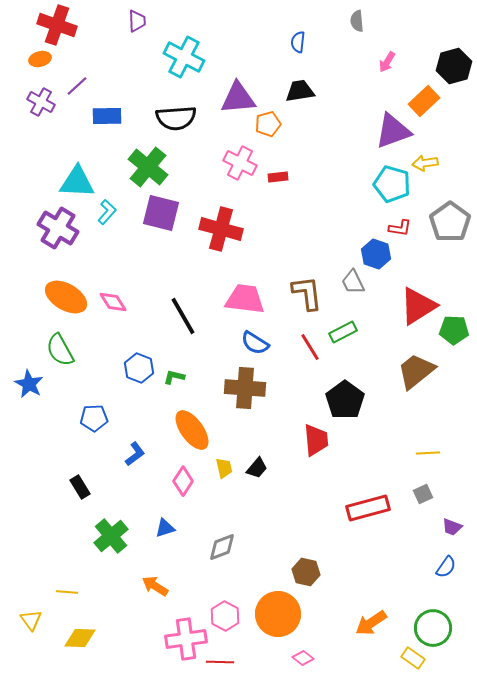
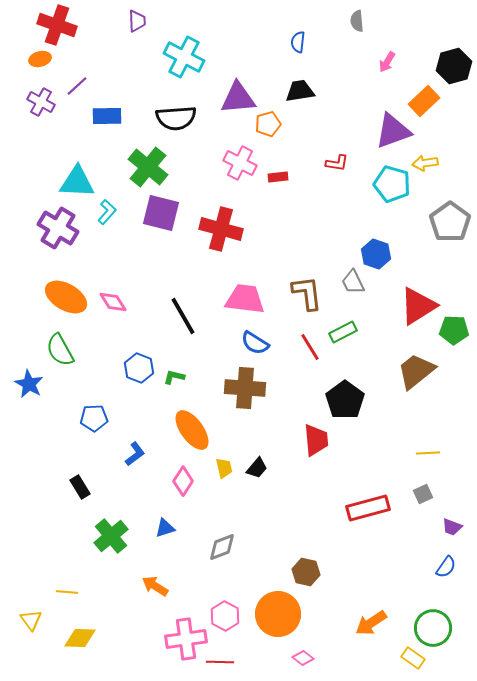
red L-shape at (400, 228): moved 63 px left, 65 px up
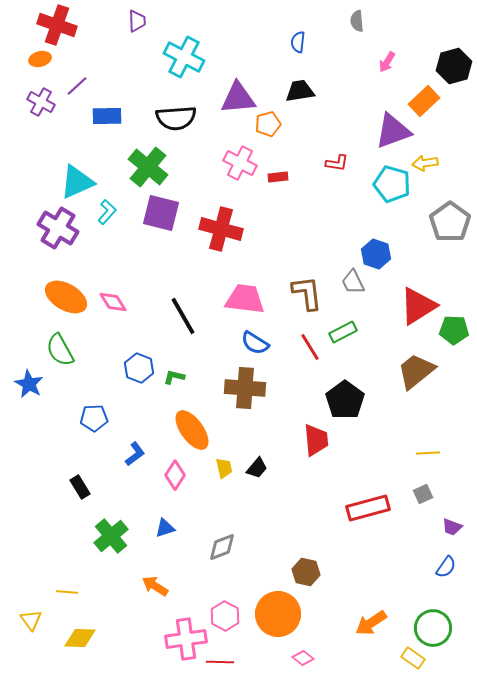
cyan triangle at (77, 182): rotated 27 degrees counterclockwise
pink diamond at (183, 481): moved 8 px left, 6 px up
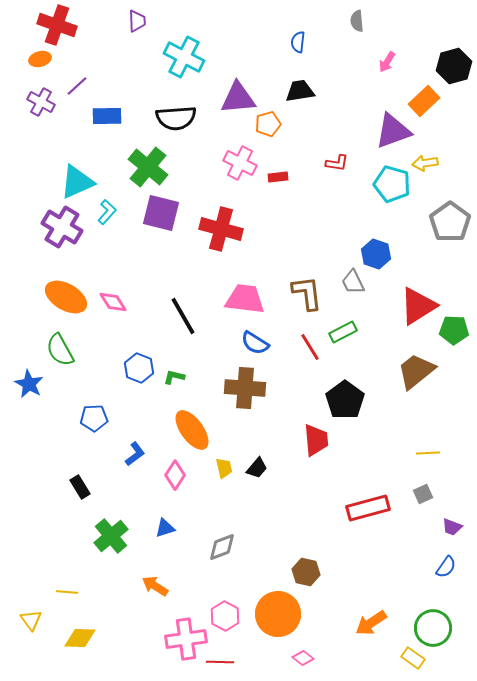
purple cross at (58, 228): moved 4 px right, 1 px up
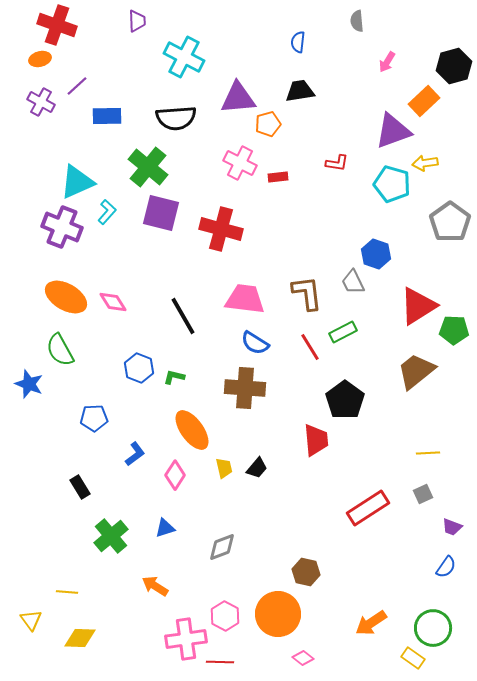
purple cross at (62, 227): rotated 9 degrees counterclockwise
blue star at (29, 384): rotated 8 degrees counterclockwise
red rectangle at (368, 508): rotated 18 degrees counterclockwise
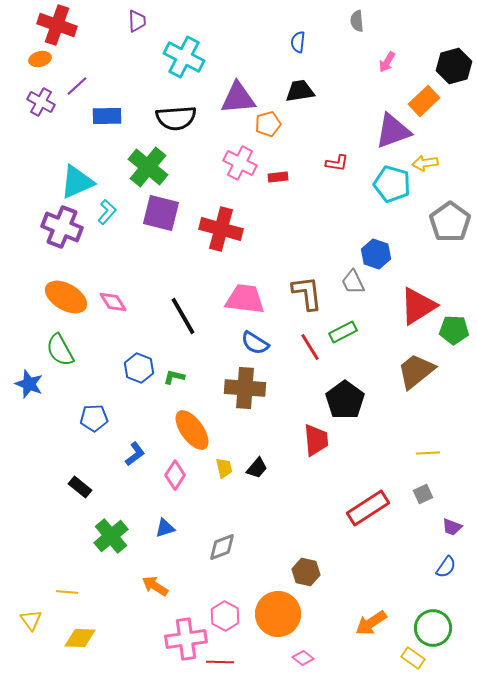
black rectangle at (80, 487): rotated 20 degrees counterclockwise
